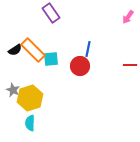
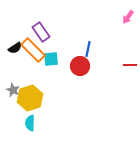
purple rectangle: moved 10 px left, 19 px down
black semicircle: moved 2 px up
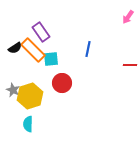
red circle: moved 18 px left, 17 px down
yellow hexagon: moved 2 px up
cyan semicircle: moved 2 px left, 1 px down
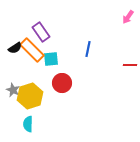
orange rectangle: moved 1 px left
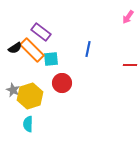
purple rectangle: rotated 18 degrees counterclockwise
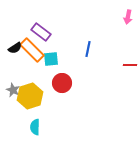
pink arrow: rotated 24 degrees counterclockwise
cyan semicircle: moved 7 px right, 3 px down
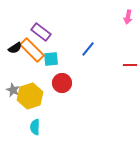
blue line: rotated 28 degrees clockwise
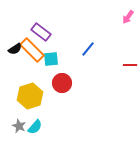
pink arrow: rotated 24 degrees clockwise
black semicircle: moved 1 px down
gray star: moved 6 px right, 36 px down
cyan semicircle: rotated 140 degrees counterclockwise
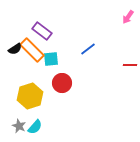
purple rectangle: moved 1 px right, 1 px up
blue line: rotated 14 degrees clockwise
